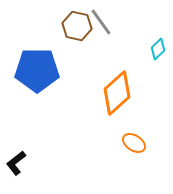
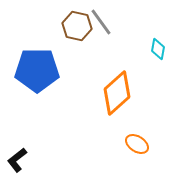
cyan diamond: rotated 35 degrees counterclockwise
orange ellipse: moved 3 px right, 1 px down
black L-shape: moved 1 px right, 3 px up
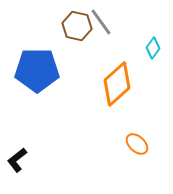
cyan diamond: moved 5 px left, 1 px up; rotated 25 degrees clockwise
orange diamond: moved 9 px up
orange ellipse: rotated 10 degrees clockwise
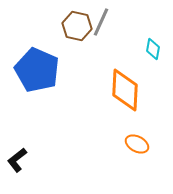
gray line: rotated 60 degrees clockwise
cyan diamond: moved 1 px down; rotated 25 degrees counterclockwise
blue pentagon: rotated 24 degrees clockwise
orange diamond: moved 8 px right, 6 px down; rotated 45 degrees counterclockwise
orange ellipse: rotated 15 degrees counterclockwise
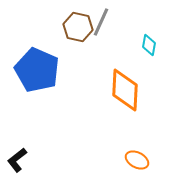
brown hexagon: moved 1 px right, 1 px down
cyan diamond: moved 4 px left, 4 px up
orange ellipse: moved 16 px down
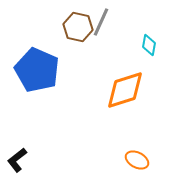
orange diamond: rotated 69 degrees clockwise
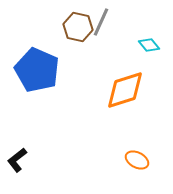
cyan diamond: rotated 50 degrees counterclockwise
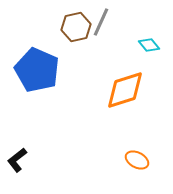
brown hexagon: moved 2 px left; rotated 24 degrees counterclockwise
